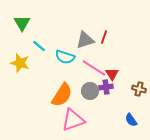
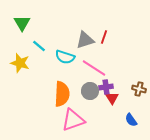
red triangle: moved 24 px down
orange semicircle: moved 1 px up; rotated 30 degrees counterclockwise
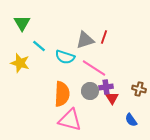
pink triangle: moved 3 px left; rotated 35 degrees clockwise
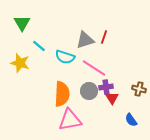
gray circle: moved 1 px left
pink triangle: rotated 25 degrees counterclockwise
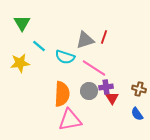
yellow star: rotated 24 degrees counterclockwise
blue semicircle: moved 6 px right, 6 px up
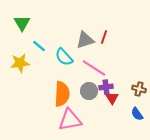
cyan semicircle: moved 1 px left; rotated 30 degrees clockwise
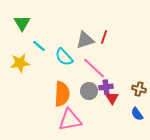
pink line: rotated 10 degrees clockwise
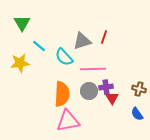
gray triangle: moved 3 px left, 1 px down
pink line: moved 1 px left, 1 px down; rotated 45 degrees counterclockwise
pink triangle: moved 2 px left, 1 px down
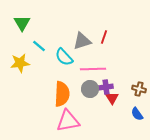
gray circle: moved 1 px right, 2 px up
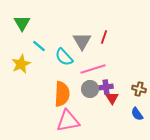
gray triangle: rotated 42 degrees counterclockwise
yellow star: moved 1 px right, 1 px down; rotated 18 degrees counterclockwise
pink line: rotated 15 degrees counterclockwise
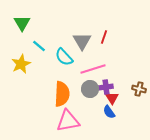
blue semicircle: moved 28 px left, 2 px up
